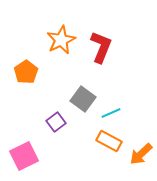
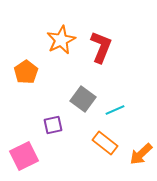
cyan line: moved 4 px right, 3 px up
purple square: moved 3 px left, 3 px down; rotated 24 degrees clockwise
orange rectangle: moved 4 px left, 2 px down; rotated 10 degrees clockwise
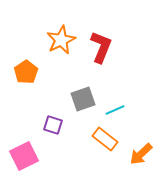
gray square: rotated 35 degrees clockwise
purple square: rotated 30 degrees clockwise
orange rectangle: moved 4 px up
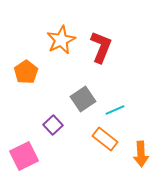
gray square: rotated 15 degrees counterclockwise
purple square: rotated 30 degrees clockwise
orange arrow: rotated 50 degrees counterclockwise
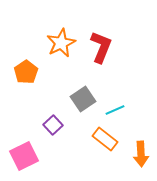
orange star: moved 3 px down
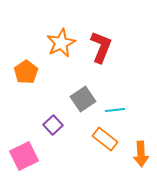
cyan line: rotated 18 degrees clockwise
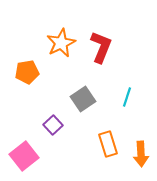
orange pentagon: moved 1 px right; rotated 25 degrees clockwise
cyan line: moved 12 px right, 13 px up; rotated 66 degrees counterclockwise
orange rectangle: moved 3 px right, 5 px down; rotated 35 degrees clockwise
pink square: rotated 12 degrees counterclockwise
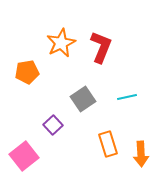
cyan line: rotated 60 degrees clockwise
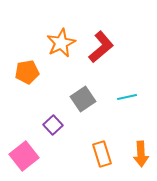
red L-shape: rotated 28 degrees clockwise
orange rectangle: moved 6 px left, 10 px down
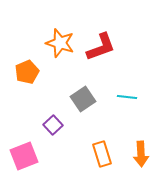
orange star: moved 1 px left; rotated 28 degrees counterclockwise
red L-shape: rotated 20 degrees clockwise
orange pentagon: rotated 15 degrees counterclockwise
cyan line: rotated 18 degrees clockwise
pink square: rotated 16 degrees clockwise
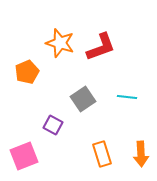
purple square: rotated 18 degrees counterclockwise
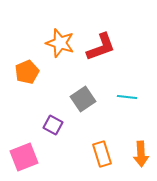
pink square: moved 1 px down
